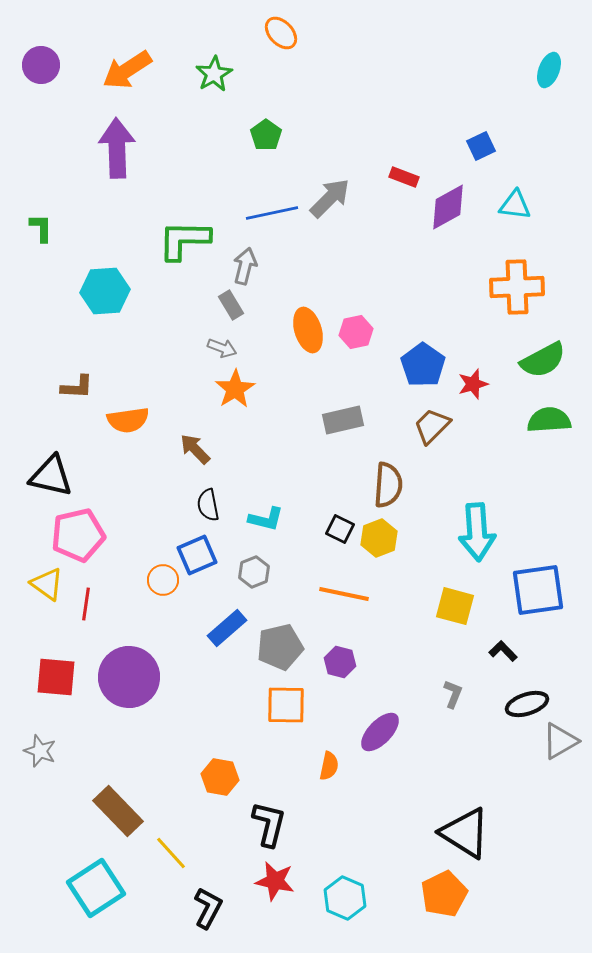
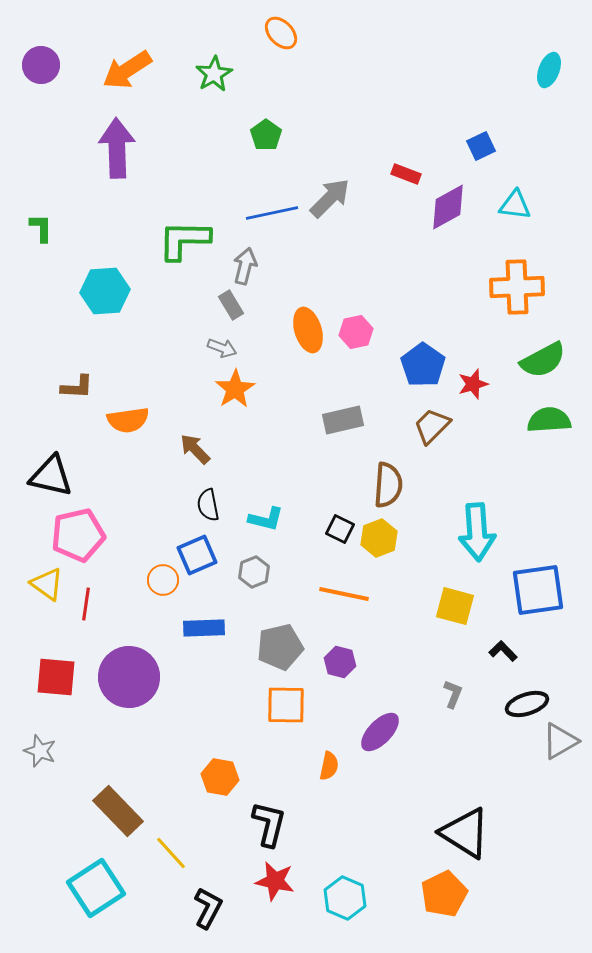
red rectangle at (404, 177): moved 2 px right, 3 px up
blue rectangle at (227, 628): moved 23 px left; rotated 39 degrees clockwise
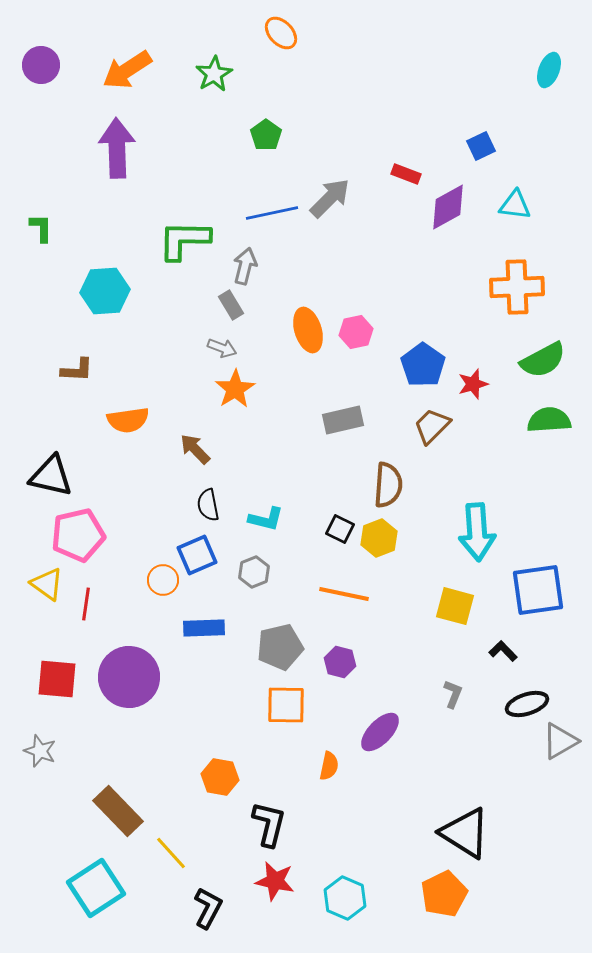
brown L-shape at (77, 387): moved 17 px up
red square at (56, 677): moved 1 px right, 2 px down
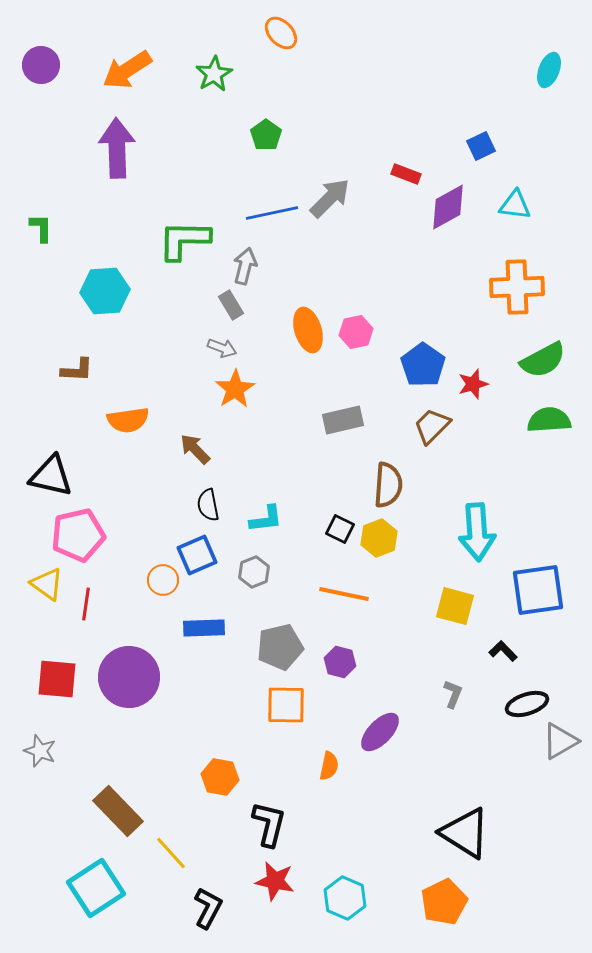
cyan L-shape at (266, 519): rotated 21 degrees counterclockwise
orange pentagon at (444, 894): moved 8 px down
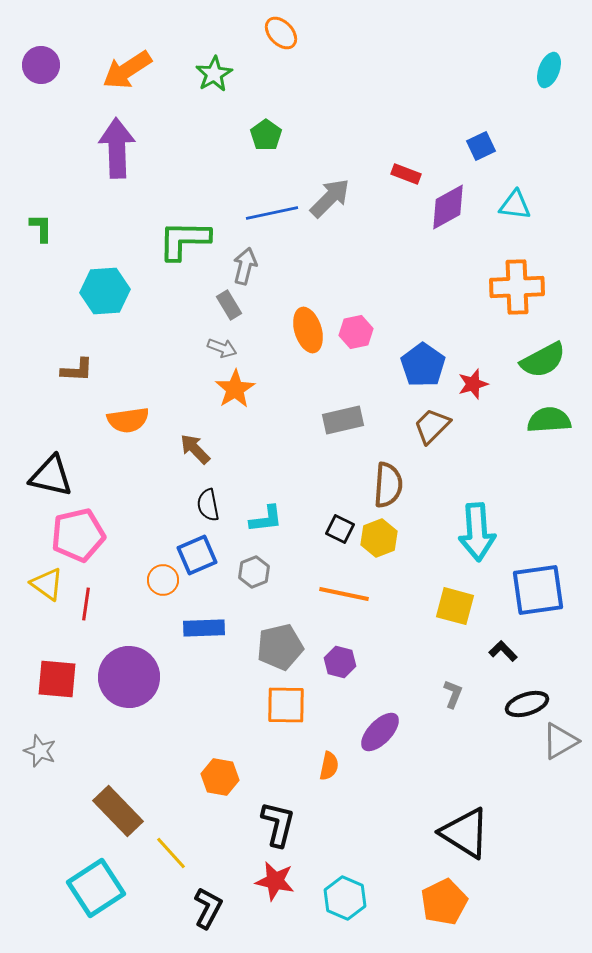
gray rectangle at (231, 305): moved 2 px left
black L-shape at (269, 824): moved 9 px right
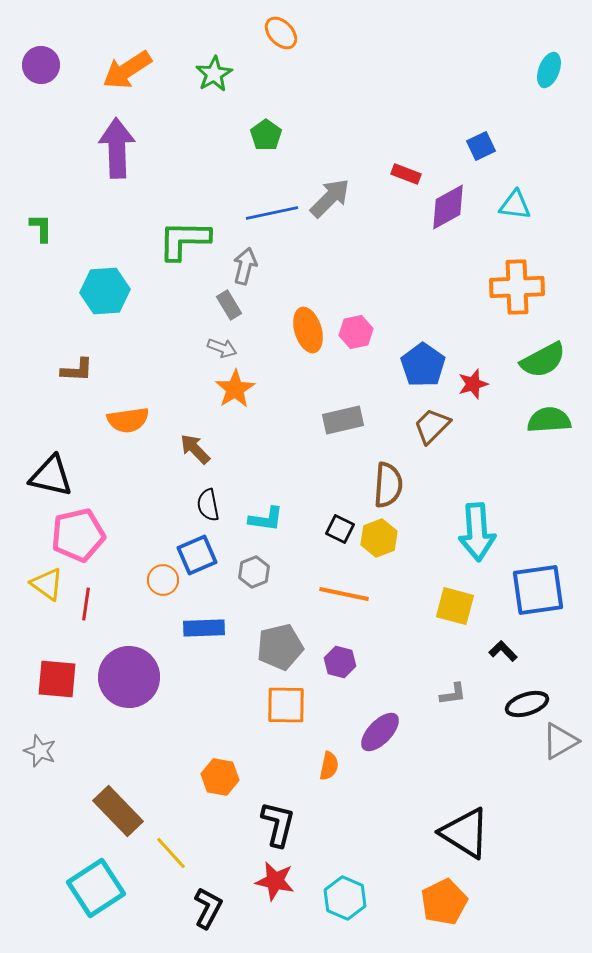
cyan L-shape at (266, 519): rotated 15 degrees clockwise
gray L-shape at (453, 694): rotated 60 degrees clockwise
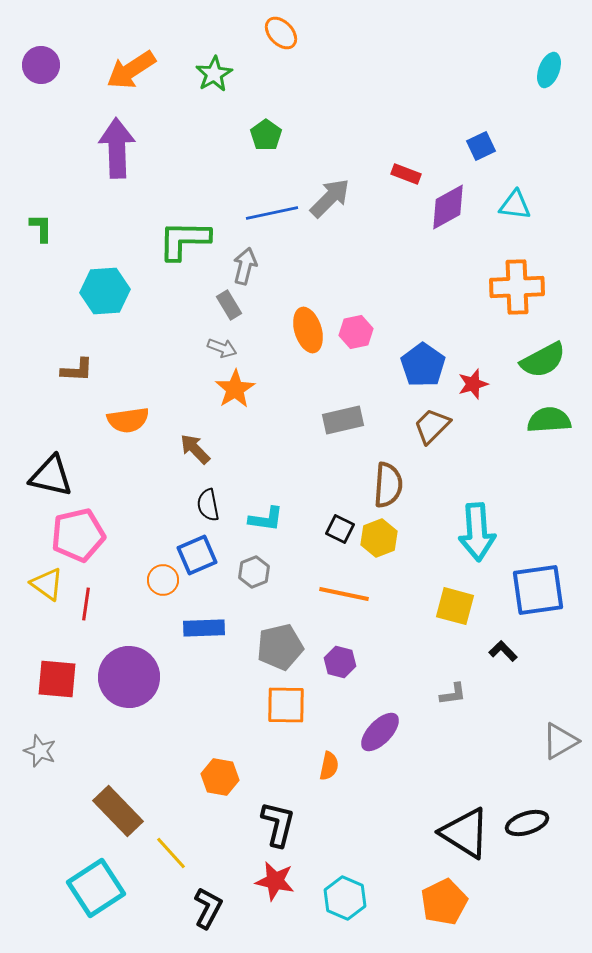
orange arrow at (127, 70): moved 4 px right
black ellipse at (527, 704): moved 119 px down
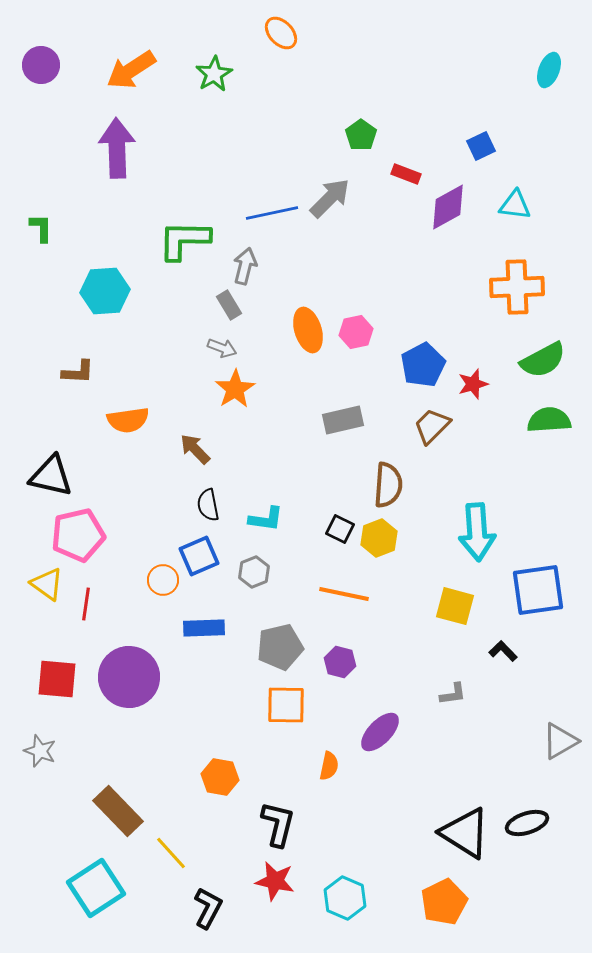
green pentagon at (266, 135): moved 95 px right
blue pentagon at (423, 365): rotated 9 degrees clockwise
brown L-shape at (77, 370): moved 1 px right, 2 px down
blue square at (197, 555): moved 2 px right, 1 px down
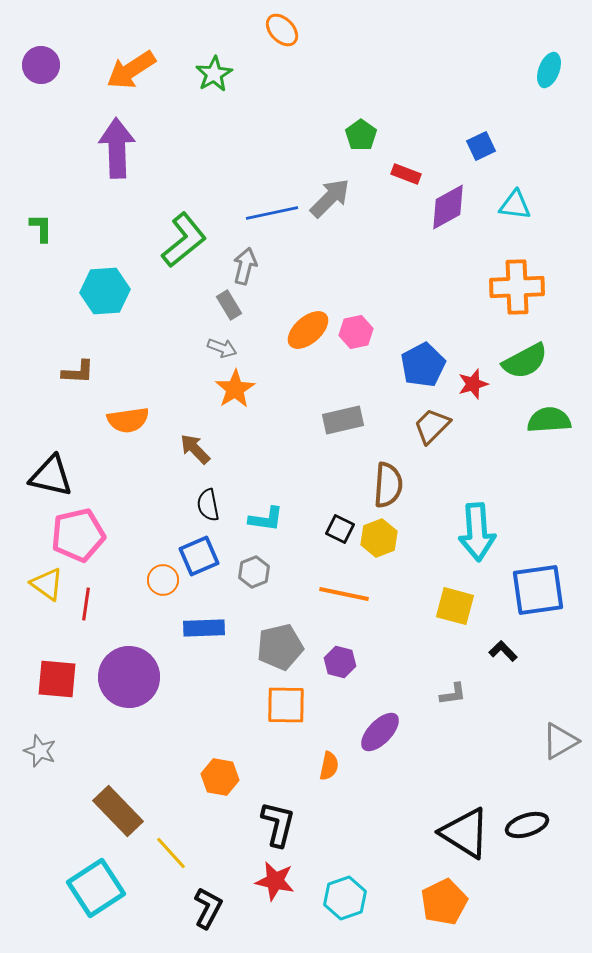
orange ellipse at (281, 33): moved 1 px right, 3 px up
green L-shape at (184, 240): rotated 140 degrees clockwise
orange ellipse at (308, 330): rotated 66 degrees clockwise
green semicircle at (543, 360): moved 18 px left, 1 px down
black ellipse at (527, 823): moved 2 px down
cyan hexagon at (345, 898): rotated 18 degrees clockwise
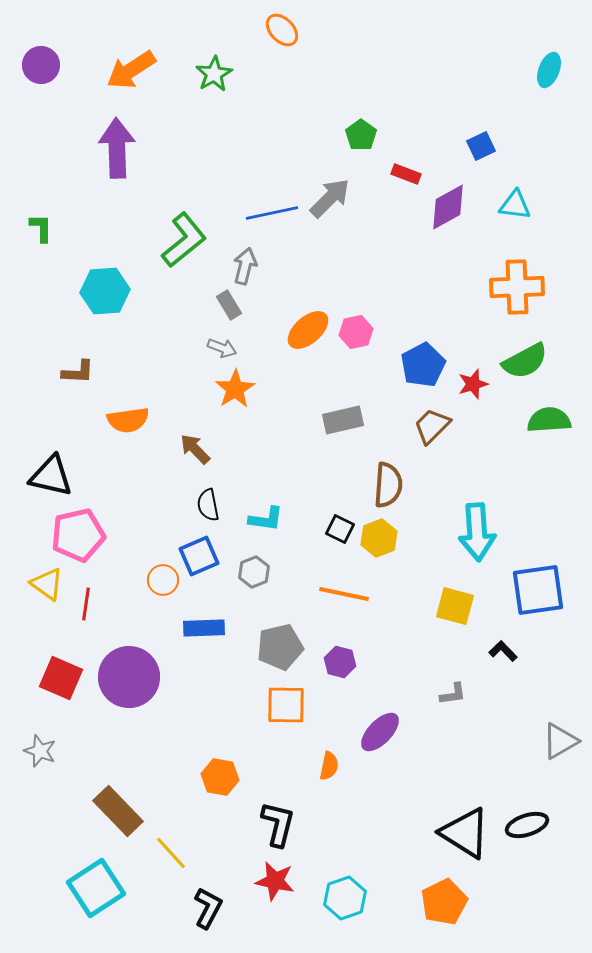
red square at (57, 679): moved 4 px right, 1 px up; rotated 18 degrees clockwise
